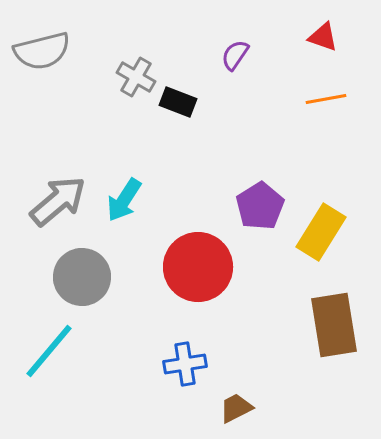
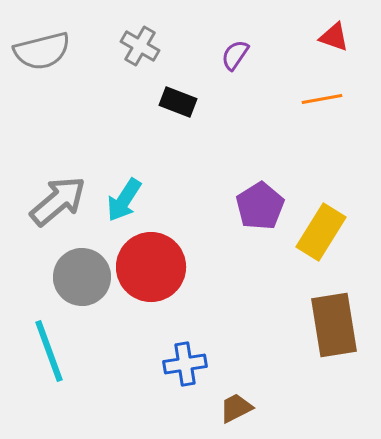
red triangle: moved 11 px right
gray cross: moved 4 px right, 31 px up
orange line: moved 4 px left
red circle: moved 47 px left
cyan line: rotated 60 degrees counterclockwise
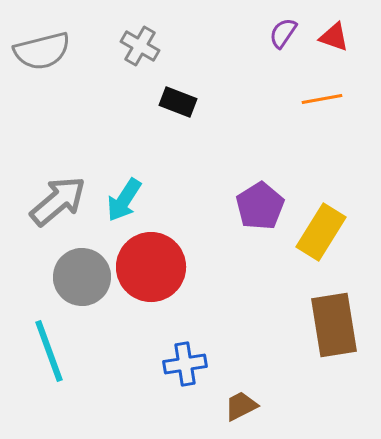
purple semicircle: moved 48 px right, 22 px up
brown trapezoid: moved 5 px right, 2 px up
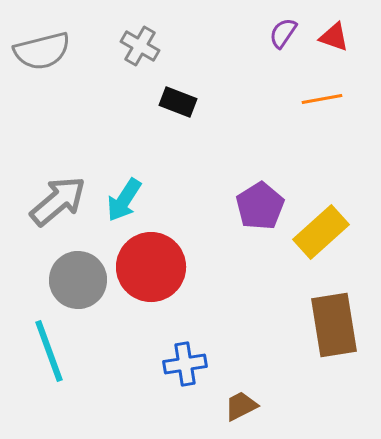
yellow rectangle: rotated 16 degrees clockwise
gray circle: moved 4 px left, 3 px down
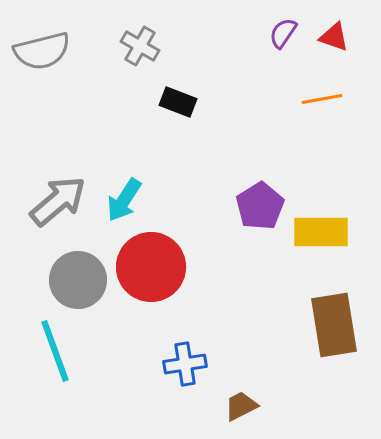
yellow rectangle: rotated 42 degrees clockwise
cyan line: moved 6 px right
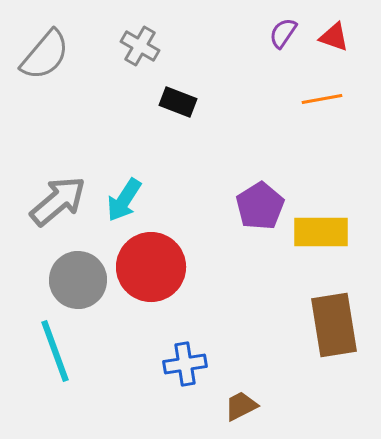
gray semicircle: moved 3 px right, 4 px down; rotated 36 degrees counterclockwise
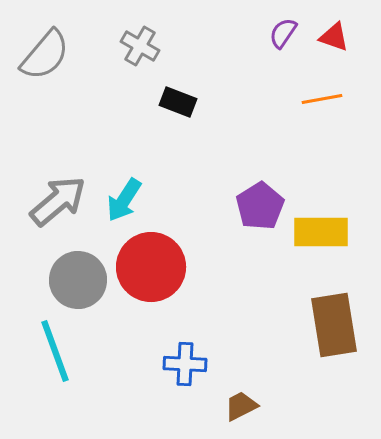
blue cross: rotated 12 degrees clockwise
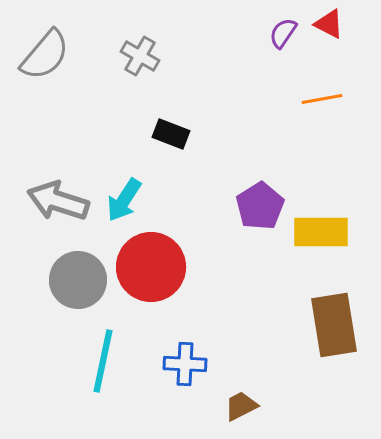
red triangle: moved 5 px left, 13 px up; rotated 8 degrees clockwise
gray cross: moved 10 px down
black rectangle: moved 7 px left, 32 px down
gray arrow: rotated 122 degrees counterclockwise
cyan line: moved 48 px right, 10 px down; rotated 32 degrees clockwise
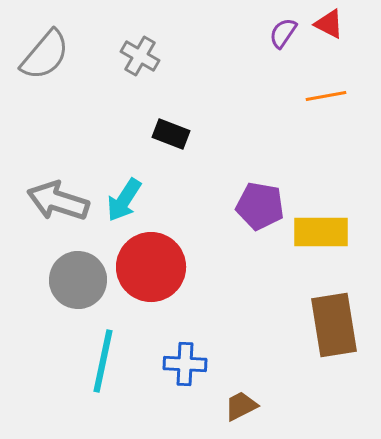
orange line: moved 4 px right, 3 px up
purple pentagon: rotated 30 degrees counterclockwise
